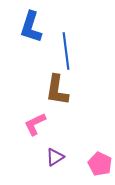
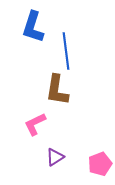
blue L-shape: moved 2 px right
pink pentagon: rotated 25 degrees clockwise
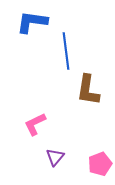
blue L-shape: moved 1 px left, 5 px up; rotated 80 degrees clockwise
brown L-shape: moved 31 px right
purple triangle: rotated 18 degrees counterclockwise
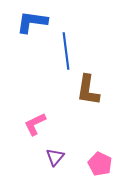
pink pentagon: rotated 25 degrees counterclockwise
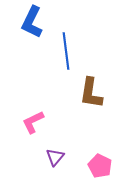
blue L-shape: rotated 72 degrees counterclockwise
brown L-shape: moved 3 px right, 3 px down
pink L-shape: moved 2 px left, 2 px up
pink pentagon: moved 2 px down
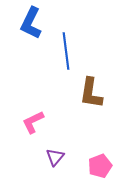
blue L-shape: moved 1 px left, 1 px down
pink pentagon: rotated 25 degrees clockwise
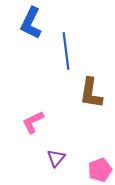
purple triangle: moved 1 px right, 1 px down
pink pentagon: moved 4 px down
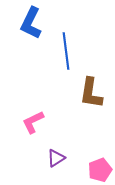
purple triangle: rotated 18 degrees clockwise
